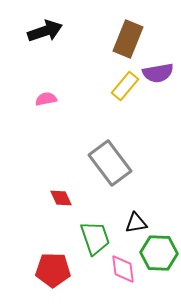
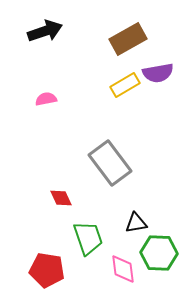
brown rectangle: rotated 39 degrees clockwise
yellow rectangle: moved 1 px up; rotated 20 degrees clockwise
green trapezoid: moved 7 px left
red pentagon: moved 6 px left; rotated 8 degrees clockwise
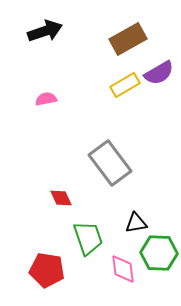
purple semicircle: moved 1 px right; rotated 20 degrees counterclockwise
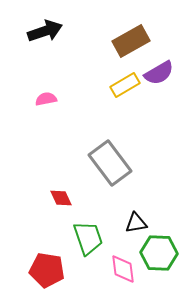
brown rectangle: moved 3 px right, 2 px down
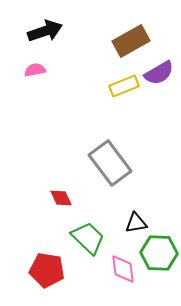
yellow rectangle: moved 1 px left, 1 px down; rotated 8 degrees clockwise
pink semicircle: moved 11 px left, 29 px up
green trapezoid: rotated 27 degrees counterclockwise
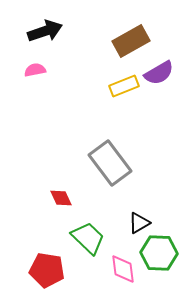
black triangle: moved 3 px right; rotated 20 degrees counterclockwise
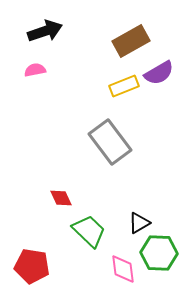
gray rectangle: moved 21 px up
green trapezoid: moved 1 px right, 7 px up
red pentagon: moved 15 px left, 4 px up
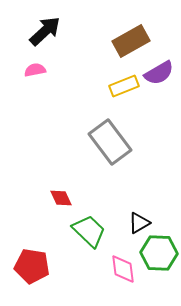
black arrow: rotated 24 degrees counterclockwise
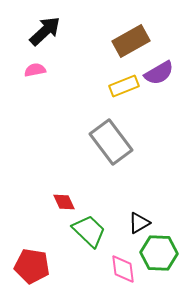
gray rectangle: moved 1 px right
red diamond: moved 3 px right, 4 px down
